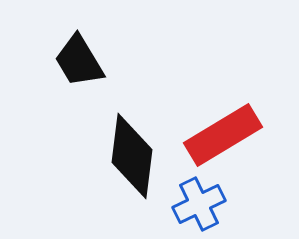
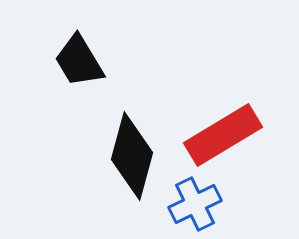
black diamond: rotated 8 degrees clockwise
blue cross: moved 4 px left
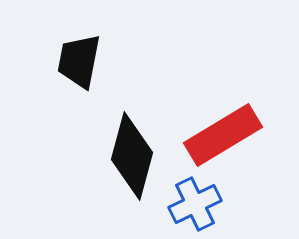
black trapezoid: rotated 42 degrees clockwise
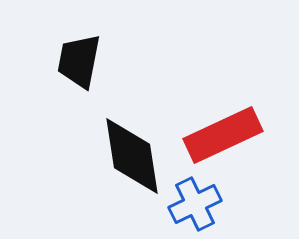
red rectangle: rotated 6 degrees clockwise
black diamond: rotated 24 degrees counterclockwise
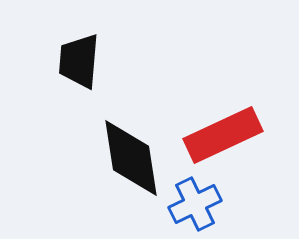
black trapezoid: rotated 6 degrees counterclockwise
black diamond: moved 1 px left, 2 px down
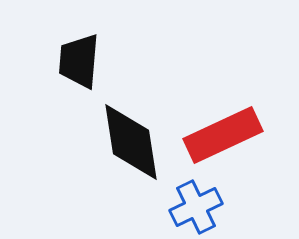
black diamond: moved 16 px up
blue cross: moved 1 px right, 3 px down
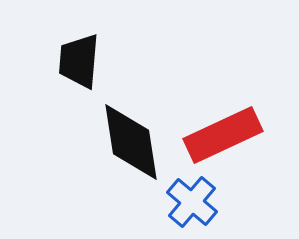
blue cross: moved 4 px left, 5 px up; rotated 24 degrees counterclockwise
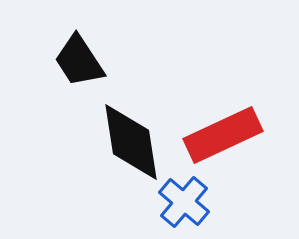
black trapezoid: rotated 38 degrees counterclockwise
blue cross: moved 8 px left
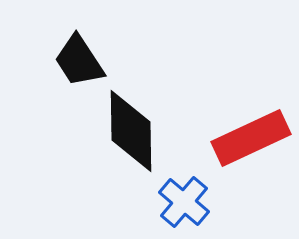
red rectangle: moved 28 px right, 3 px down
black diamond: moved 11 px up; rotated 8 degrees clockwise
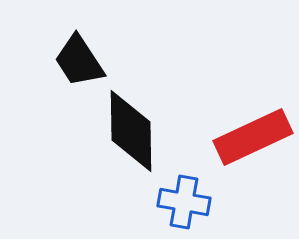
red rectangle: moved 2 px right, 1 px up
blue cross: rotated 30 degrees counterclockwise
